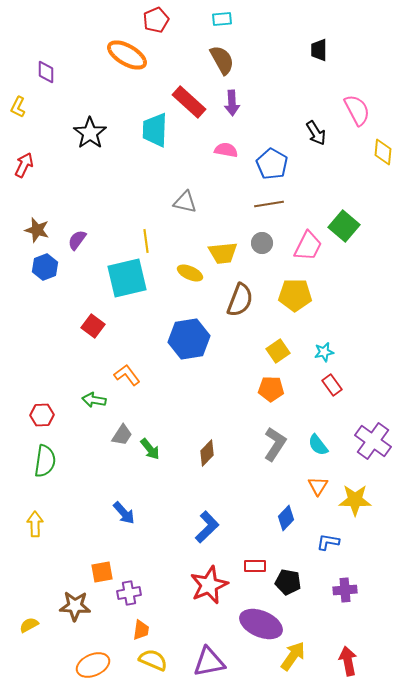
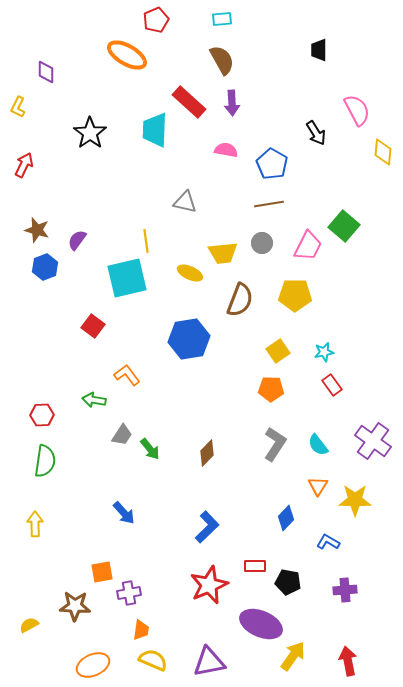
blue L-shape at (328, 542): rotated 20 degrees clockwise
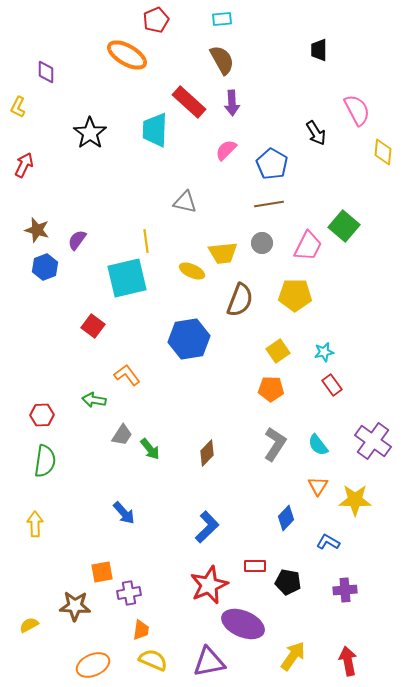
pink semicircle at (226, 150): rotated 55 degrees counterclockwise
yellow ellipse at (190, 273): moved 2 px right, 2 px up
purple ellipse at (261, 624): moved 18 px left
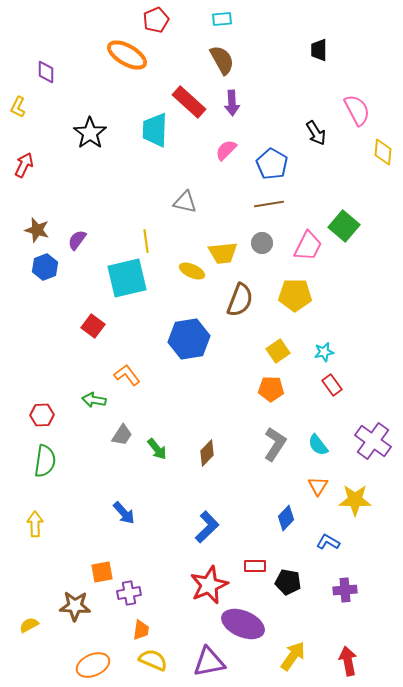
green arrow at (150, 449): moved 7 px right
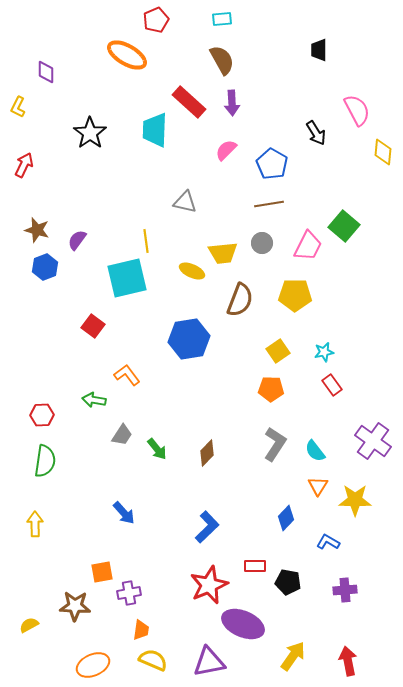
cyan semicircle at (318, 445): moved 3 px left, 6 px down
